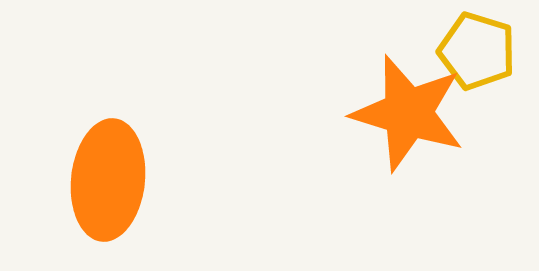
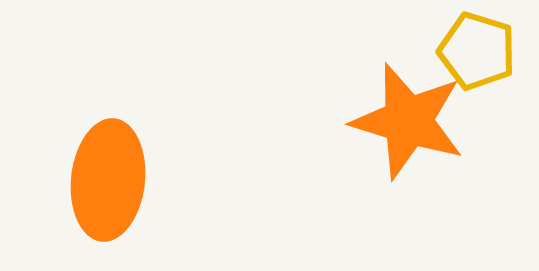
orange star: moved 8 px down
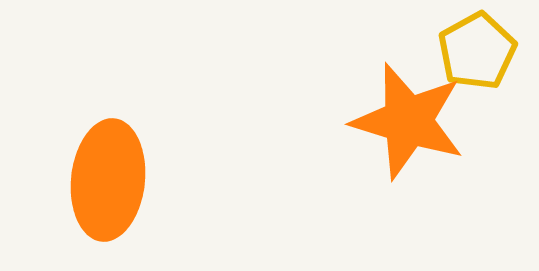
yellow pentagon: rotated 26 degrees clockwise
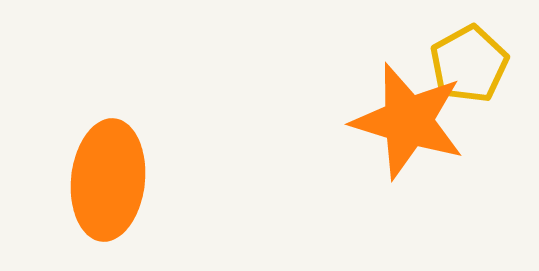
yellow pentagon: moved 8 px left, 13 px down
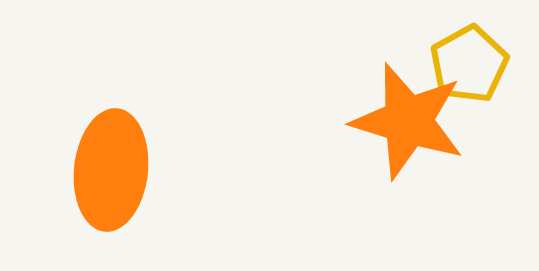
orange ellipse: moved 3 px right, 10 px up
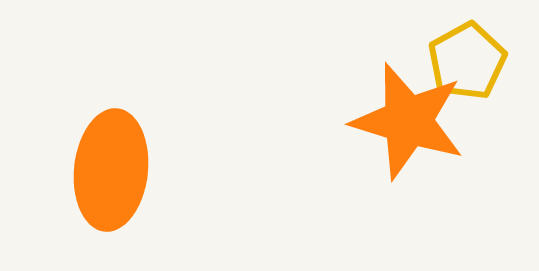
yellow pentagon: moved 2 px left, 3 px up
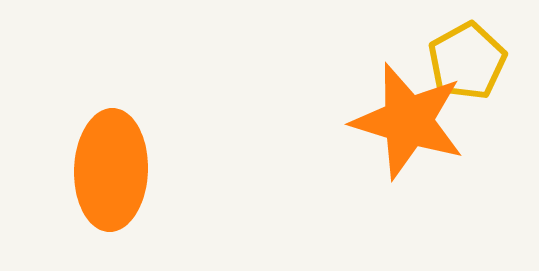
orange ellipse: rotated 4 degrees counterclockwise
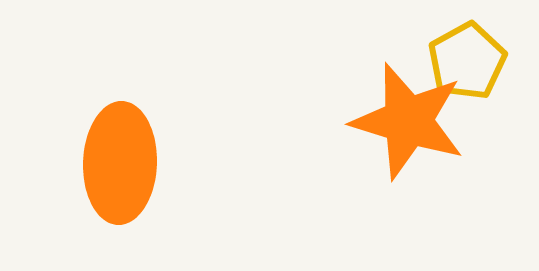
orange ellipse: moved 9 px right, 7 px up
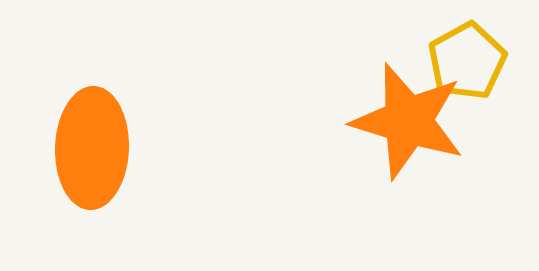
orange ellipse: moved 28 px left, 15 px up
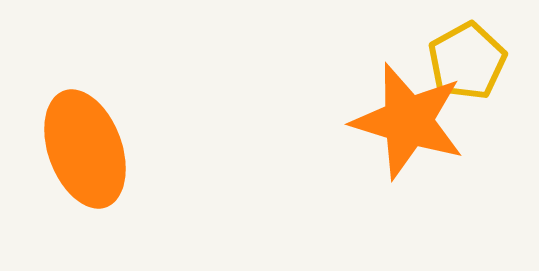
orange ellipse: moved 7 px left, 1 px down; rotated 22 degrees counterclockwise
